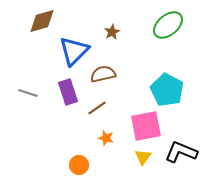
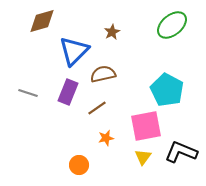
green ellipse: moved 4 px right
purple rectangle: rotated 40 degrees clockwise
orange star: rotated 28 degrees counterclockwise
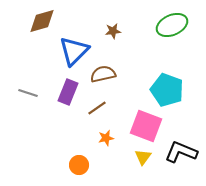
green ellipse: rotated 16 degrees clockwise
brown star: moved 1 px right, 1 px up; rotated 21 degrees clockwise
cyan pentagon: rotated 8 degrees counterclockwise
pink square: rotated 32 degrees clockwise
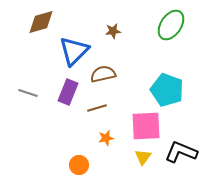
brown diamond: moved 1 px left, 1 px down
green ellipse: moved 1 px left; rotated 32 degrees counterclockwise
brown line: rotated 18 degrees clockwise
pink square: rotated 24 degrees counterclockwise
